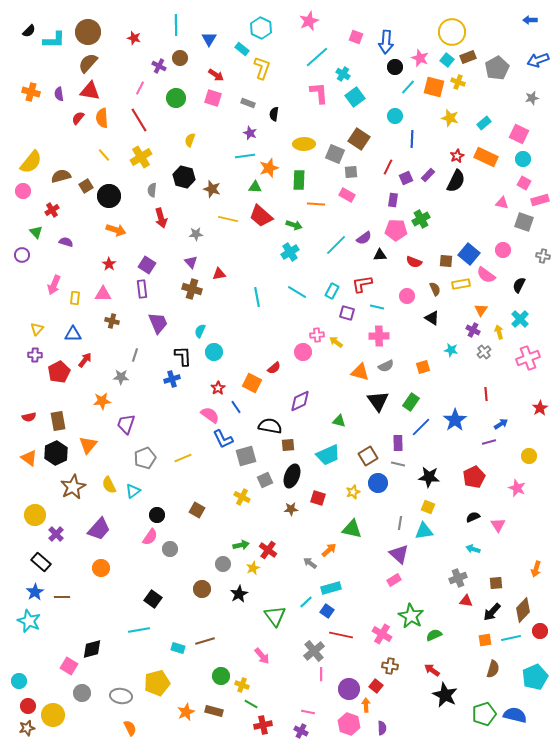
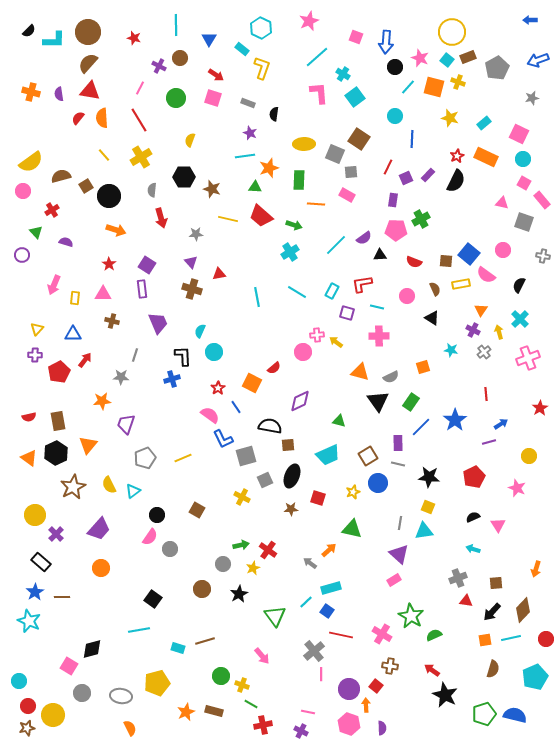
yellow semicircle at (31, 162): rotated 15 degrees clockwise
black hexagon at (184, 177): rotated 15 degrees counterclockwise
pink rectangle at (540, 200): moved 2 px right; rotated 66 degrees clockwise
gray semicircle at (386, 366): moved 5 px right, 11 px down
red circle at (540, 631): moved 6 px right, 8 px down
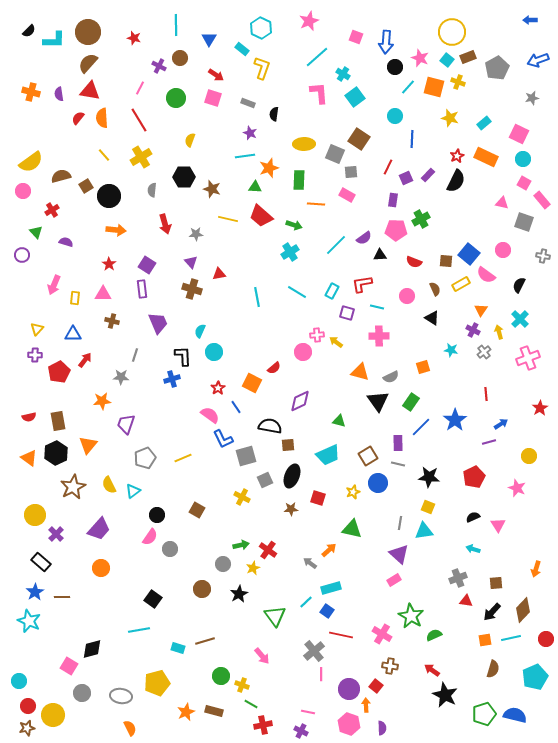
red arrow at (161, 218): moved 4 px right, 6 px down
orange arrow at (116, 230): rotated 12 degrees counterclockwise
yellow rectangle at (461, 284): rotated 18 degrees counterclockwise
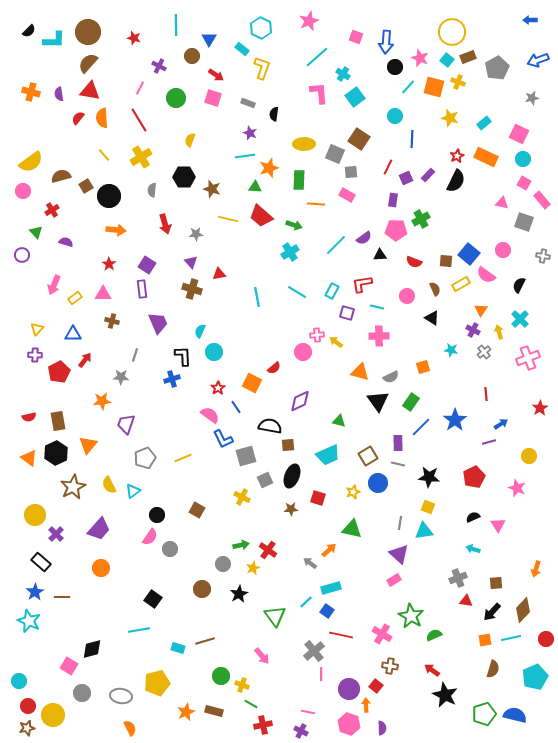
brown circle at (180, 58): moved 12 px right, 2 px up
yellow rectangle at (75, 298): rotated 48 degrees clockwise
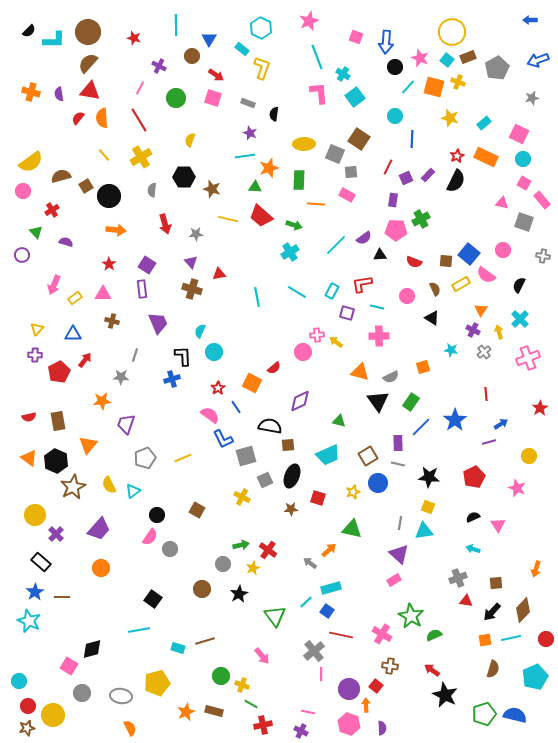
cyan line at (317, 57): rotated 70 degrees counterclockwise
black hexagon at (56, 453): moved 8 px down; rotated 10 degrees counterclockwise
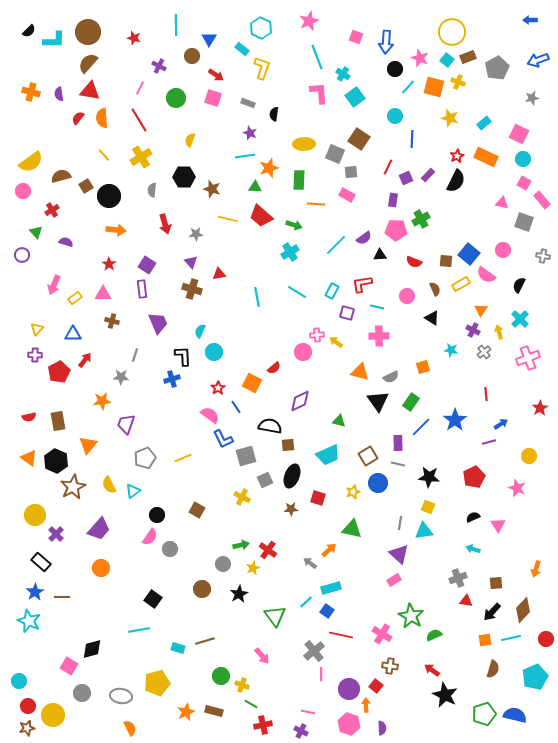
black circle at (395, 67): moved 2 px down
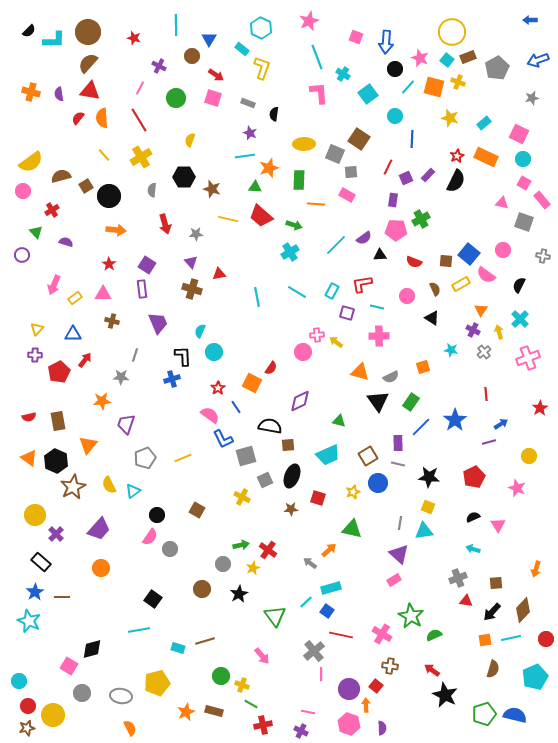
cyan square at (355, 97): moved 13 px right, 3 px up
red semicircle at (274, 368): moved 3 px left; rotated 16 degrees counterclockwise
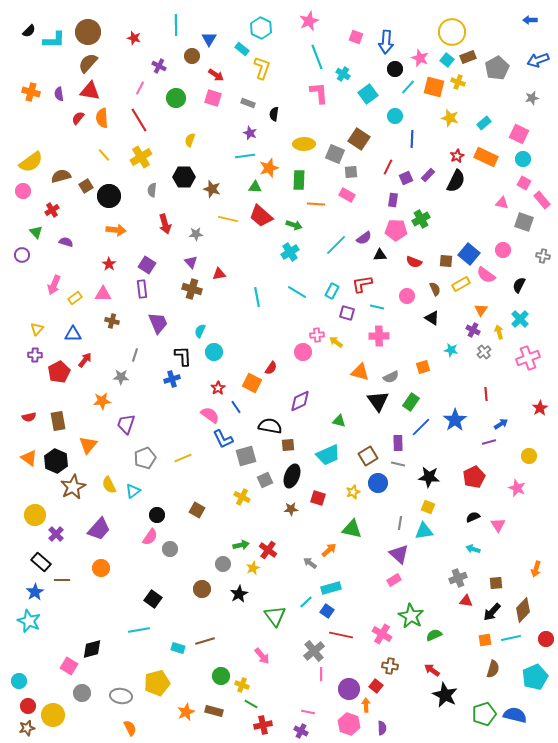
brown line at (62, 597): moved 17 px up
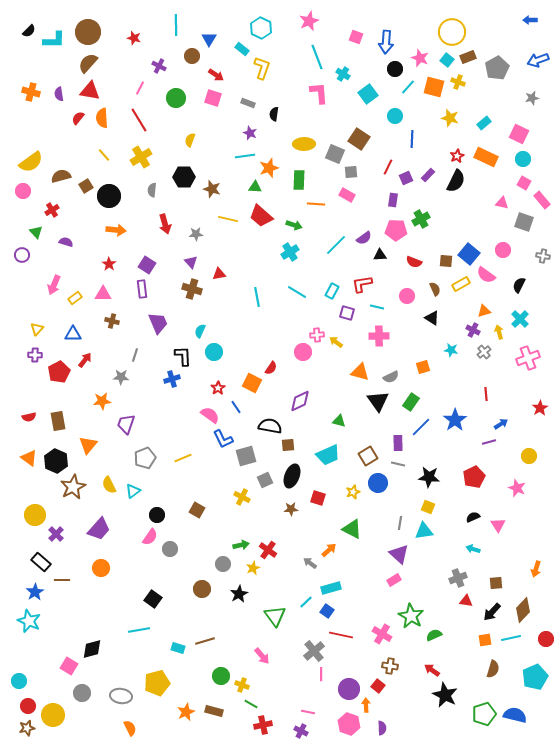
orange triangle at (481, 310): moved 3 px right, 1 px down; rotated 40 degrees clockwise
green triangle at (352, 529): rotated 15 degrees clockwise
red square at (376, 686): moved 2 px right
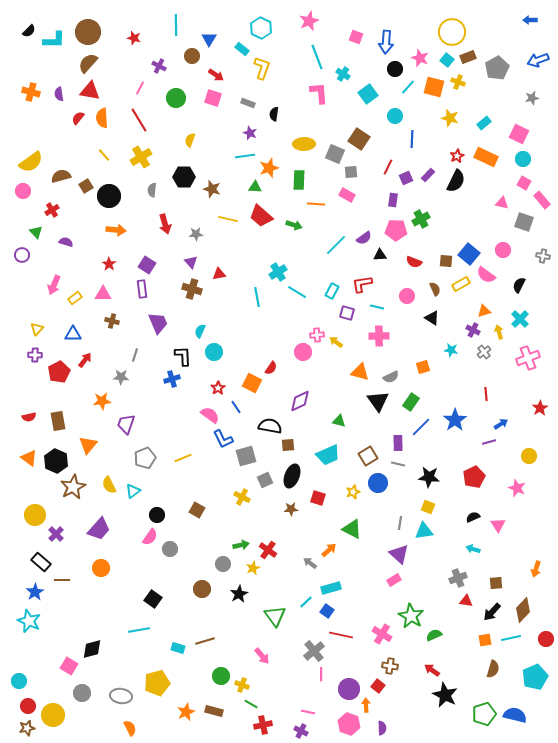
cyan cross at (290, 252): moved 12 px left, 20 px down
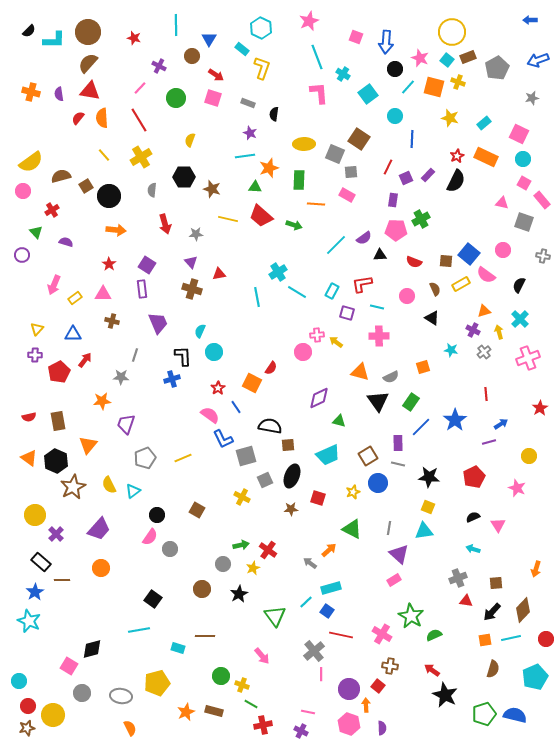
pink line at (140, 88): rotated 16 degrees clockwise
purple diamond at (300, 401): moved 19 px right, 3 px up
gray line at (400, 523): moved 11 px left, 5 px down
brown line at (205, 641): moved 5 px up; rotated 18 degrees clockwise
